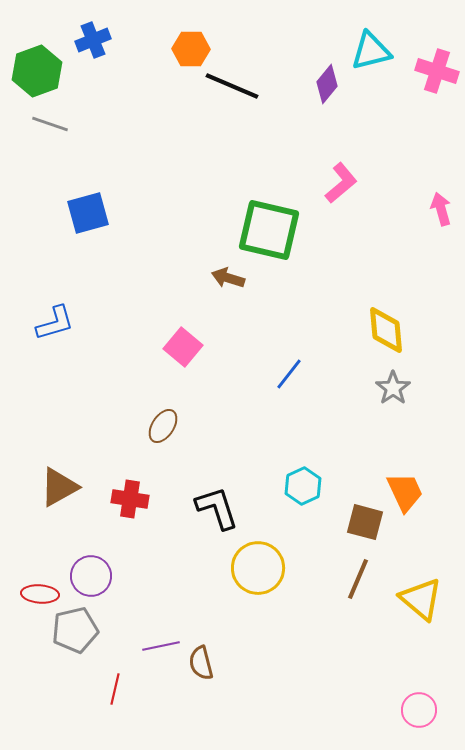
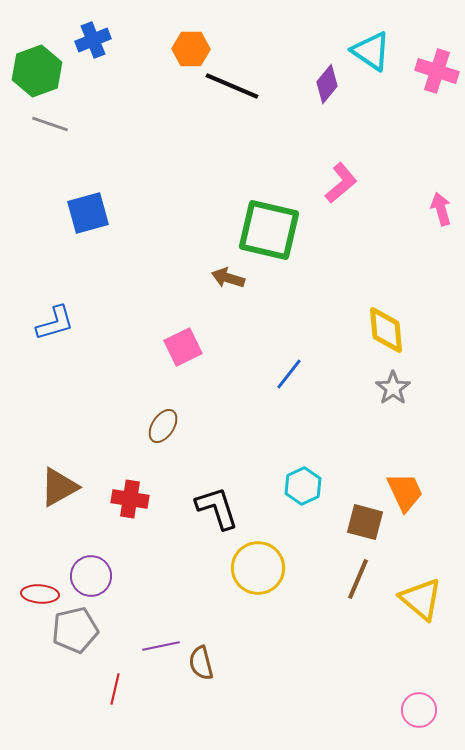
cyan triangle: rotated 48 degrees clockwise
pink square: rotated 24 degrees clockwise
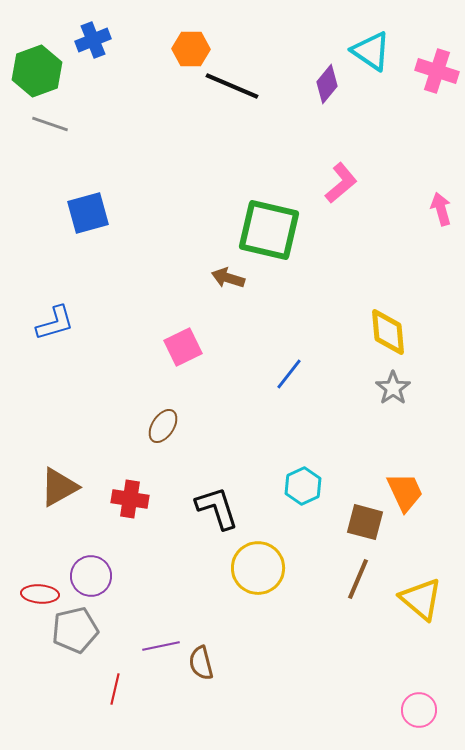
yellow diamond: moved 2 px right, 2 px down
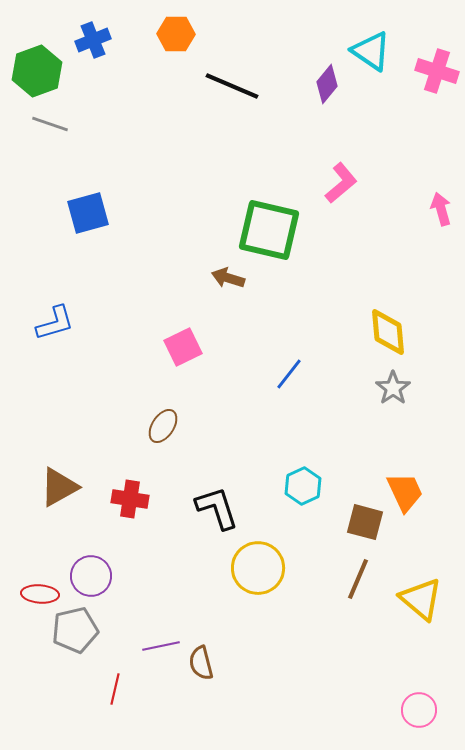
orange hexagon: moved 15 px left, 15 px up
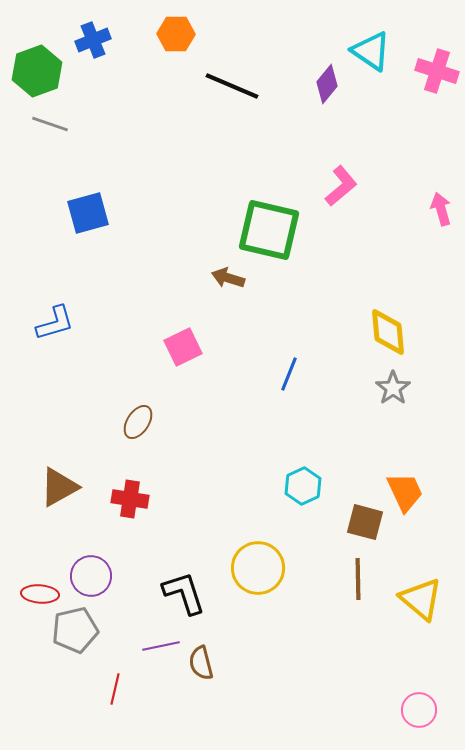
pink L-shape: moved 3 px down
blue line: rotated 16 degrees counterclockwise
brown ellipse: moved 25 px left, 4 px up
black L-shape: moved 33 px left, 85 px down
brown line: rotated 24 degrees counterclockwise
